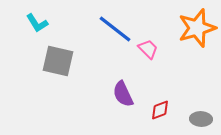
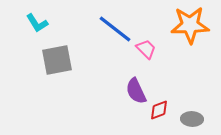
orange star: moved 7 px left, 3 px up; rotated 15 degrees clockwise
pink trapezoid: moved 2 px left
gray square: moved 1 px left, 1 px up; rotated 24 degrees counterclockwise
purple semicircle: moved 13 px right, 3 px up
red diamond: moved 1 px left
gray ellipse: moved 9 px left
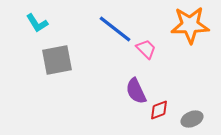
gray ellipse: rotated 25 degrees counterclockwise
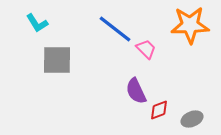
gray square: rotated 12 degrees clockwise
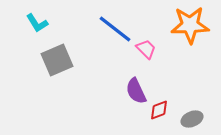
gray square: rotated 24 degrees counterclockwise
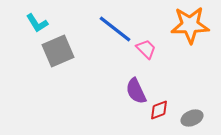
gray square: moved 1 px right, 9 px up
gray ellipse: moved 1 px up
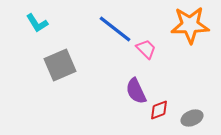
gray square: moved 2 px right, 14 px down
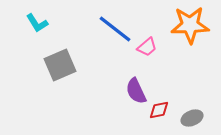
pink trapezoid: moved 1 px right, 2 px up; rotated 95 degrees clockwise
red diamond: rotated 10 degrees clockwise
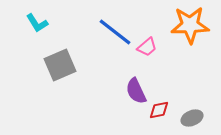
blue line: moved 3 px down
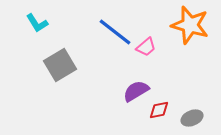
orange star: rotated 18 degrees clockwise
pink trapezoid: moved 1 px left
gray square: rotated 8 degrees counterclockwise
purple semicircle: rotated 84 degrees clockwise
